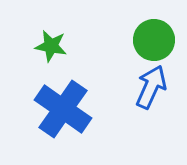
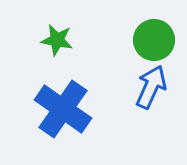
green star: moved 6 px right, 6 px up
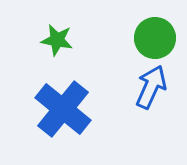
green circle: moved 1 px right, 2 px up
blue cross: rotated 4 degrees clockwise
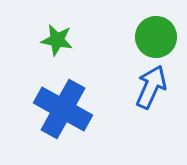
green circle: moved 1 px right, 1 px up
blue cross: rotated 10 degrees counterclockwise
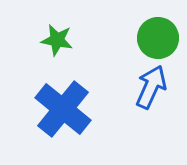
green circle: moved 2 px right, 1 px down
blue cross: rotated 10 degrees clockwise
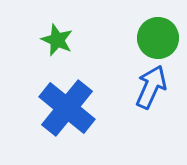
green star: rotated 12 degrees clockwise
blue cross: moved 4 px right, 1 px up
